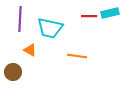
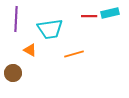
purple line: moved 4 px left
cyan trapezoid: moved 1 px down; rotated 20 degrees counterclockwise
orange line: moved 3 px left, 2 px up; rotated 24 degrees counterclockwise
brown circle: moved 1 px down
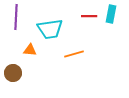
cyan rectangle: moved 1 px right, 1 px down; rotated 66 degrees counterclockwise
purple line: moved 2 px up
orange triangle: rotated 24 degrees counterclockwise
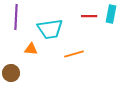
orange triangle: moved 1 px right, 1 px up
brown circle: moved 2 px left
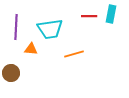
purple line: moved 10 px down
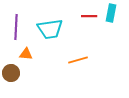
cyan rectangle: moved 1 px up
orange triangle: moved 5 px left, 5 px down
orange line: moved 4 px right, 6 px down
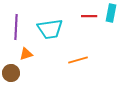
orange triangle: rotated 24 degrees counterclockwise
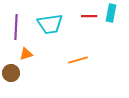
cyan trapezoid: moved 5 px up
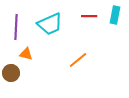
cyan rectangle: moved 4 px right, 2 px down
cyan trapezoid: rotated 16 degrees counterclockwise
orange triangle: rotated 32 degrees clockwise
orange line: rotated 24 degrees counterclockwise
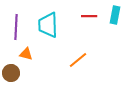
cyan trapezoid: moved 2 px left, 1 px down; rotated 112 degrees clockwise
